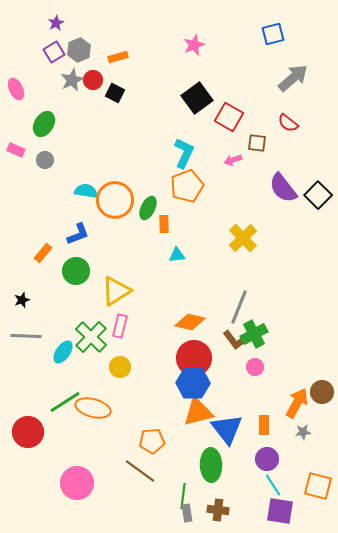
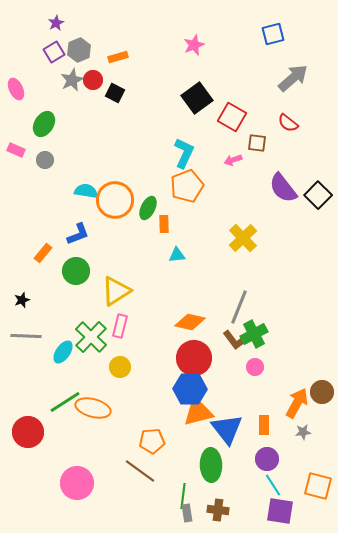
red square at (229, 117): moved 3 px right
blue hexagon at (193, 383): moved 3 px left, 6 px down
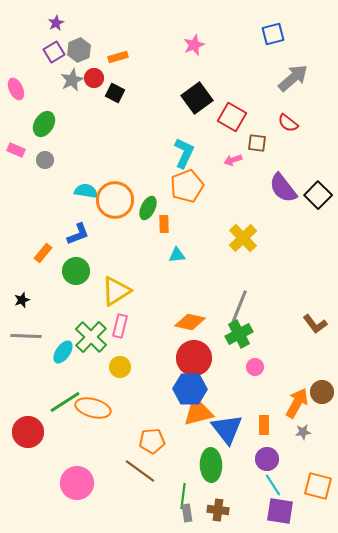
red circle at (93, 80): moved 1 px right, 2 px up
green cross at (254, 334): moved 15 px left
brown L-shape at (235, 340): moved 80 px right, 16 px up
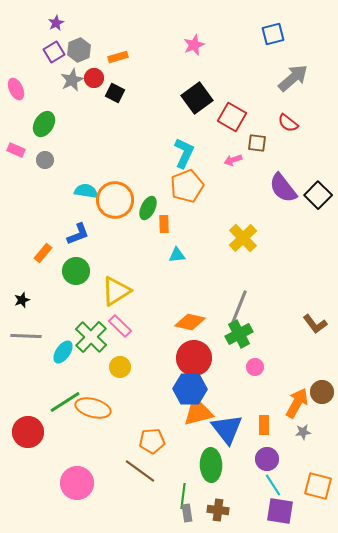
pink rectangle at (120, 326): rotated 60 degrees counterclockwise
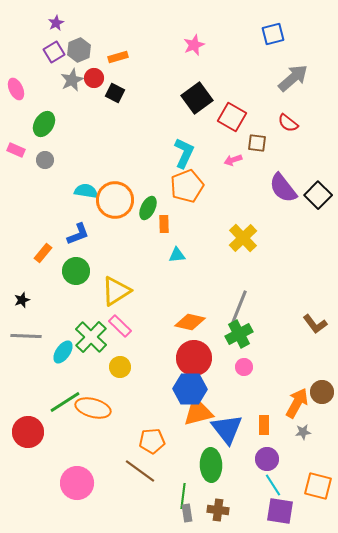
pink circle at (255, 367): moved 11 px left
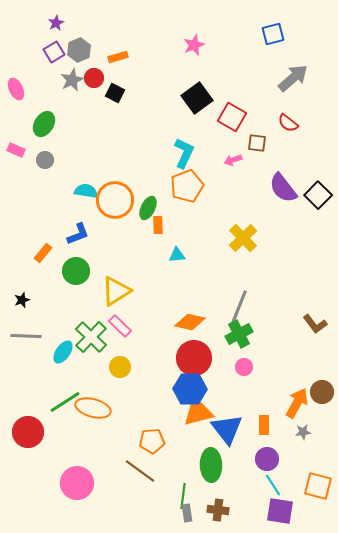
orange rectangle at (164, 224): moved 6 px left, 1 px down
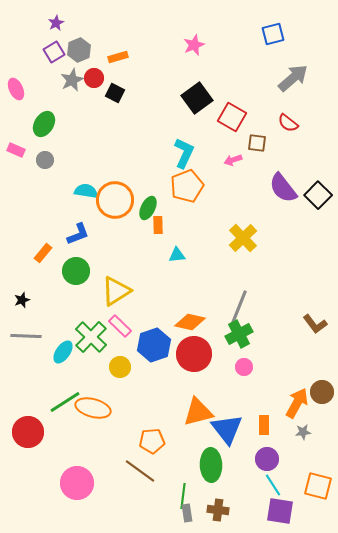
red circle at (194, 358): moved 4 px up
blue hexagon at (190, 389): moved 36 px left, 44 px up; rotated 20 degrees counterclockwise
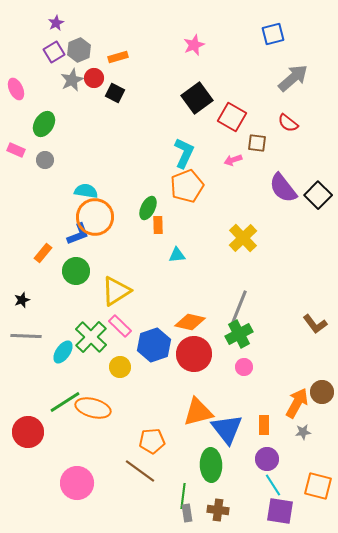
orange circle at (115, 200): moved 20 px left, 17 px down
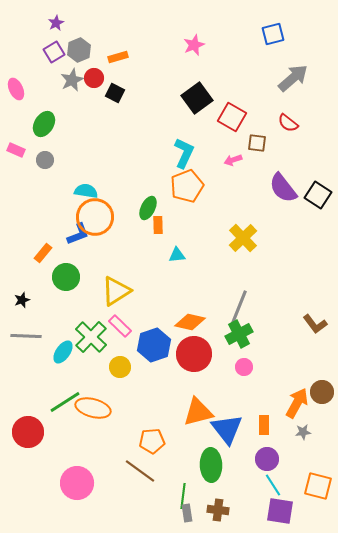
black square at (318, 195): rotated 12 degrees counterclockwise
green circle at (76, 271): moved 10 px left, 6 px down
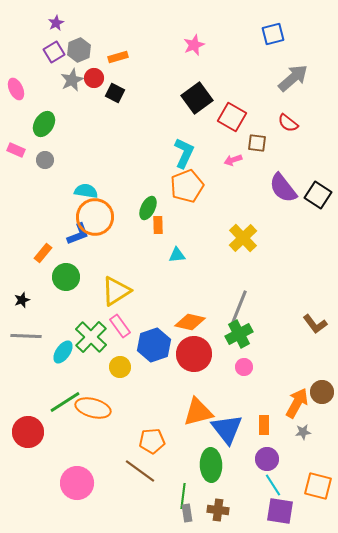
pink rectangle at (120, 326): rotated 10 degrees clockwise
